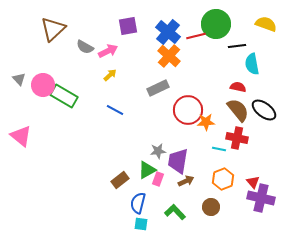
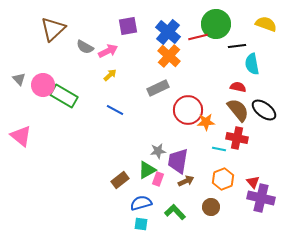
red line: moved 2 px right, 1 px down
blue semicircle: moved 3 px right; rotated 60 degrees clockwise
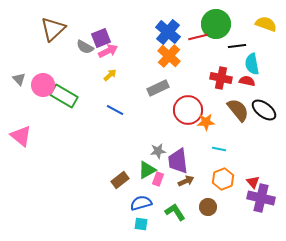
purple square: moved 27 px left, 12 px down; rotated 12 degrees counterclockwise
red semicircle: moved 9 px right, 6 px up
red cross: moved 16 px left, 60 px up
purple trapezoid: rotated 16 degrees counterclockwise
brown circle: moved 3 px left
green L-shape: rotated 10 degrees clockwise
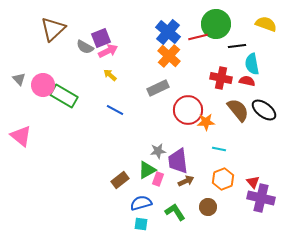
yellow arrow: rotated 96 degrees counterclockwise
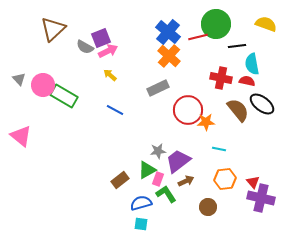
black ellipse: moved 2 px left, 6 px up
purple trapezoid: rotated 60 degrees clockwise
orange hexagon: moved 2 px right; rotated 15 degrees clockwise
green L-shape: moved 9 px left, 18 px up
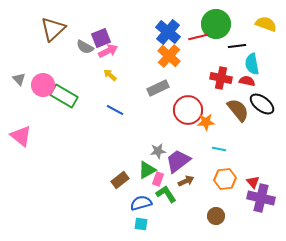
brown circle: moved 8 px right, 9 px down
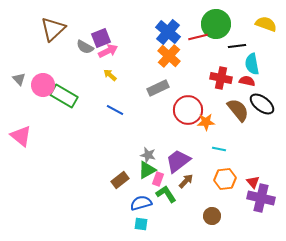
gray star: moved 10 px left, 4 px down; rotated 21 degrees clockwise
brown arrow: rotated 21 degrees counterclockwise
brown circle: moved 4 px left
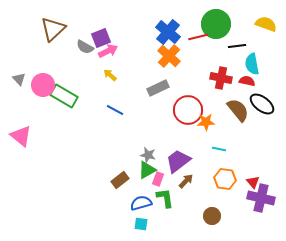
orange hexagon: rotated 15 degrees clockwise
green L-shape: moved 1 px left, 4 px down; rotated 25 degrees clockwise
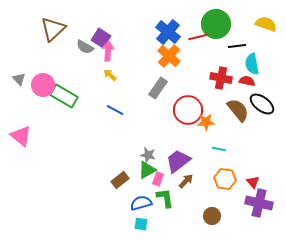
purple square: rotated 36 degrees counterclockwise
pink arrow: rotated 60 degrees counterclockwise
gray rectangle: rotated 30 degrees counterclockwise
purple cross: moved 2 px left, 5 px down
